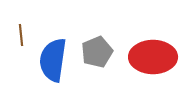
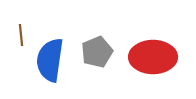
blue semicircle: moved 3 px left
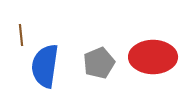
gray pentagon: moved 2 px right, 11 px down
blue semicircle: moved 5 px left, 6 px down
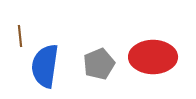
brown line: moved 1 px left, 1 px down
gray pentagon: moved 1 px down
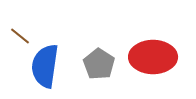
brown line: rotated 45 degrees counterclockwise
gray pentagon: rotated 16 degrees counterclockwise
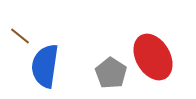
red ellipse: rotated 60 degrees clockwise
gray pentagon: moved 12 px right, 9 px down
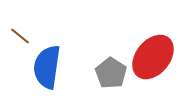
red ellipse: rotated 69 degrees clockwise
blue semicircle: moved 2 px right, 1 px down
